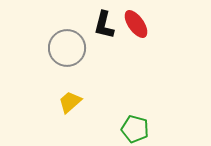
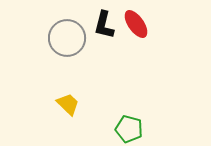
gray circle: moved 10 px up
yellow trapezoid: moved 2 px left, 2 px down; rotated 85 degrees clockwise
green pentagon: moved 6 px left
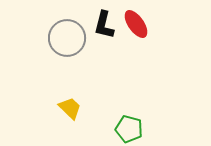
yellow trapezoid: moved 2 px right, 4 px down
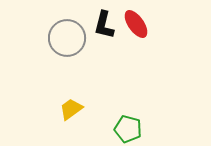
yellow trapezoid: moved 1 px right, 1 px down; rotated 80 degrees counterclockwise
green pentagon: moved 1 px left
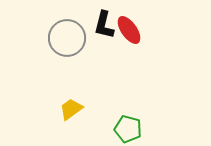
red ellipse: moved 7 px left, 6 px down
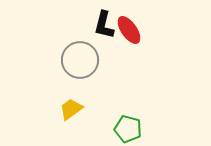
gray circle: moved 13 px right, 22 px down
